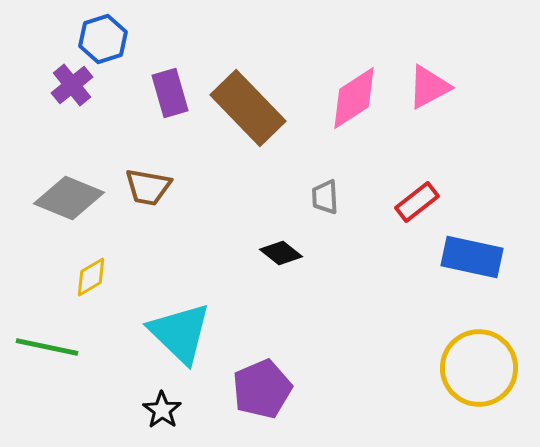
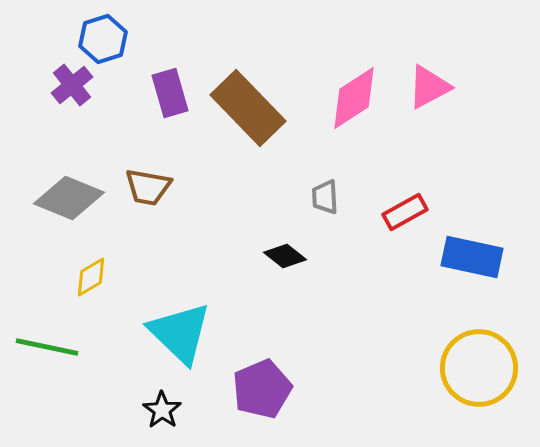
red rectangle: moved 12 px left, 10 px down; rotated 9 degrees clockwise
black diamond: moved 4 px right, 3 px down
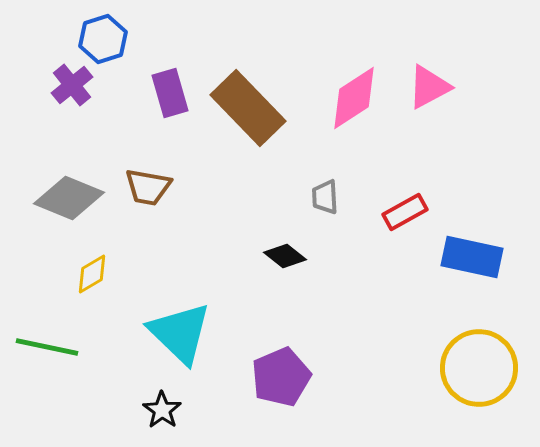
yellow diamond: moved 1 px right, 3 px up
purple pentagon: moved 19 px right, 12 px up
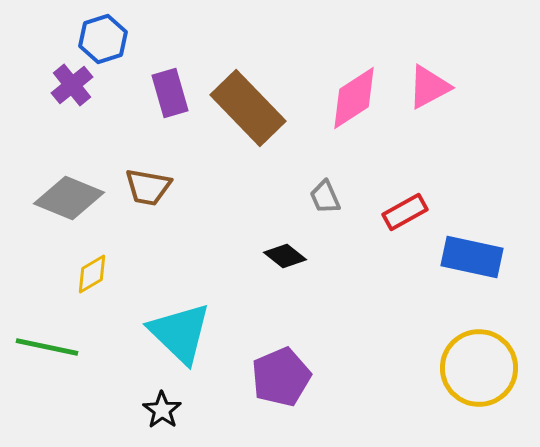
gray trapezoid: rotated 21 degrees counterclockwise
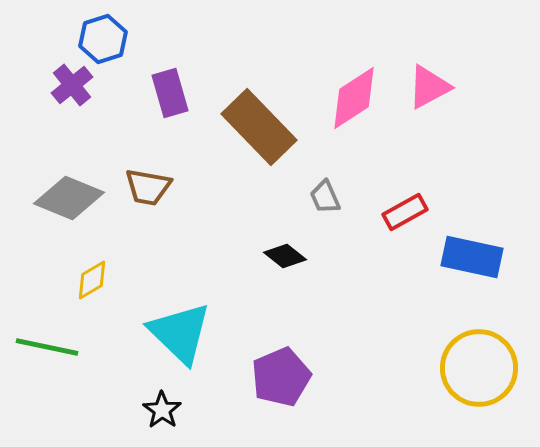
brown rectangle: moved 11 px right, 19 px down
yellow diamond: moved 6 px down
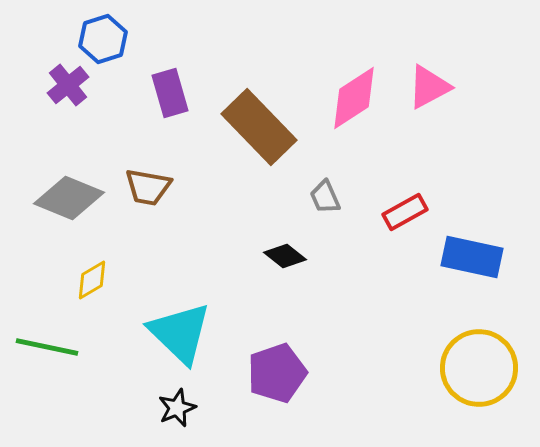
purple cross: moved 4 px left
purple pentagon: moved 4 px left, 4 px up; rotated 4 degrees clockwise
black star: moved 15 px right, 2 px up; rotated 15 degrees clockwise
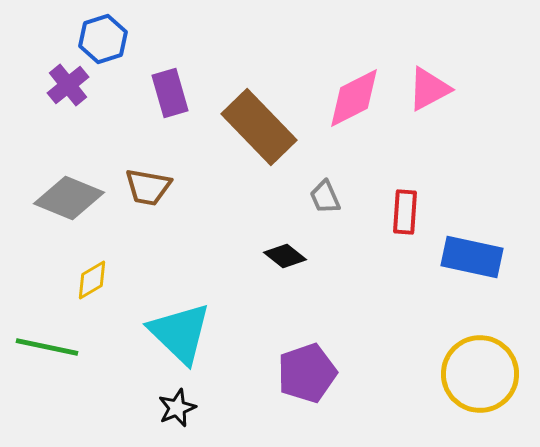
pink triangle: moved 2 px down
pink diamond: rotated 6 degrees clockwise
red rectangle: rotated 57 degrees counterclockwise
yellow circle: moved 1 px right, 6 px down
purple pentagon: moved 30 px right
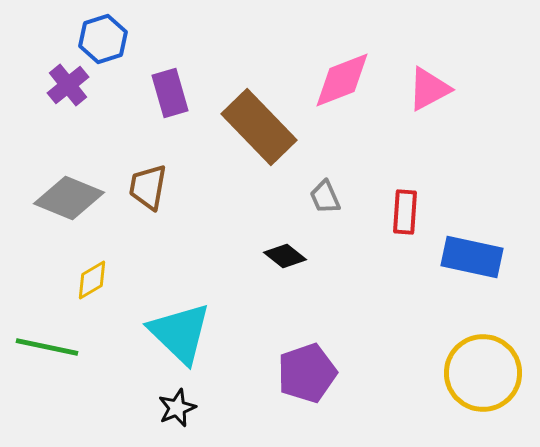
pink diamond: moved 12 px left, 18 px up; rotated 6 degrees clockwise
brown trapezoid: rotated 90 degrees clockwise
yellow circle: moved 3 px right, 1 px up
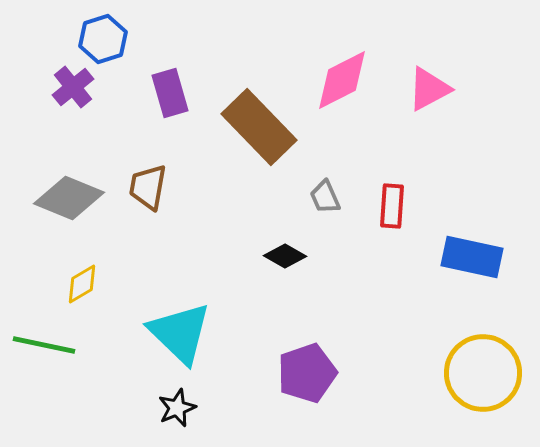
pink diamond: rotated 6 degrees counterclockwise
purple cross: moved 5 px right, 2 px down
red rectangle: moved 13 px left, 6 px up
black diamond: rotated 9 degrees counterclockwise
yellow diamond: moved 10 px left, 4 px down
green line: moved 3 px left, 2 px up
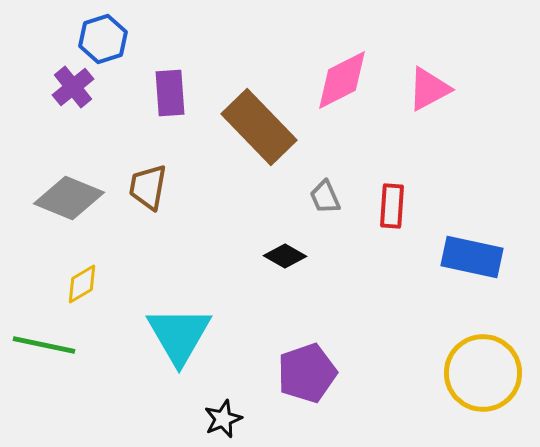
purple rectangle: rotated 12 degrees clockwise
cyan triangle: moved 1 px left, 2 px down; rotated 16 degrees clockwise
black star: moved 46 px right, 11 px down
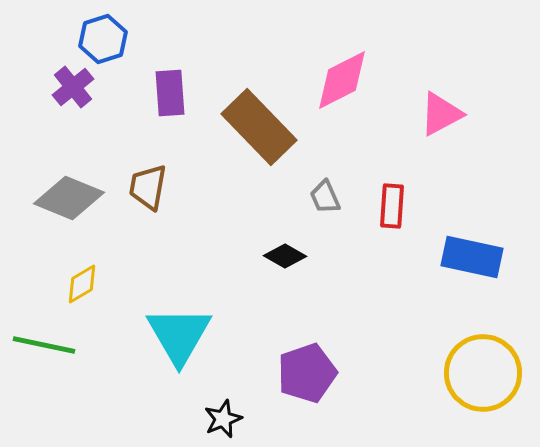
pink triangle: moved 12 px right, 25 px down
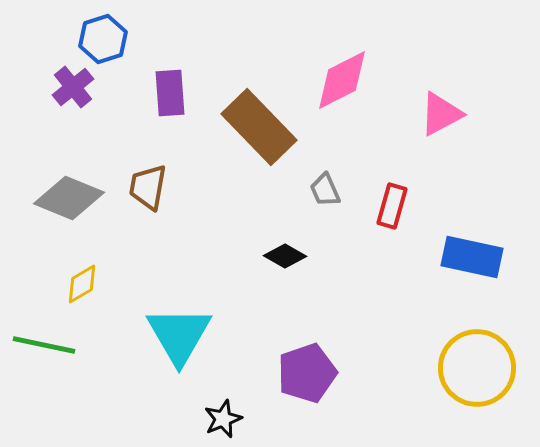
gray trapezoid: moved 7 px up
red rectangle: rotated 12 degrees clockwise
yellow circle: moved 6 px left, 5 px up
